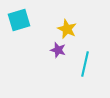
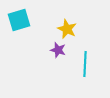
cyan line: rotated 10 degrees counterclockwise
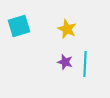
cyan square: moved 6 px down
purple star: moved 7 px right, 12 px down
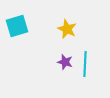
cyan square: moved 2 px left
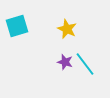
cyan line: rotated 40 degrees counterclockwise
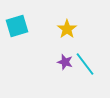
yellow star: rotated 12 degrees clockwise
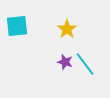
cyan square: rotated 10 degrees clockwise
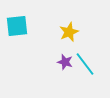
yellow star: moved 2 px right, 3 px down; rotated 12 degrees clockwise
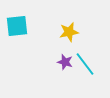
yellow star: rotated 12 degrees clockwise
